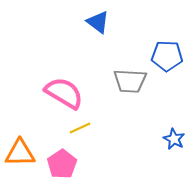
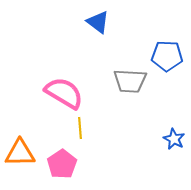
yellow line: rotated 70 degrees counterclockwise
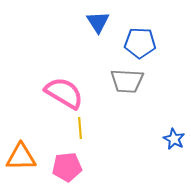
blue triangle: rotated 20 degrees clockwise
blue pentagon: moved 27 px left, 13 px up
gray trapezoid: moved 3 px left
orange triangle: moved 1 px right, 4 px down
pink pentagon: moved 5 px right, 3 px down; rotated 28 degrees clockwise
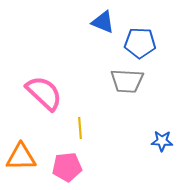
blue triangle: moved 5 px right; rotated 35 degrees counterclockwise
pink semicircle: moved 20 px left; rotated 12 degrees clockwise
blue star: moved 12 px left, 2 px down; rotated 25 degrees counterclockwise
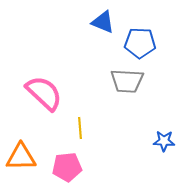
blue star: moved 2 px right
